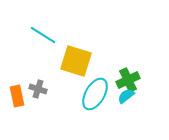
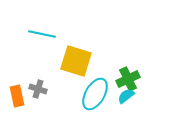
cyan line: moved 1 px left, 1 px up; rotated 20 degrees counterclockwise
green cross: moved 1 px up
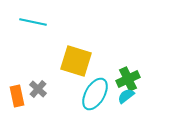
cyan line: moved 9 px left, 12 px up
gray cross: rotated 24 degrees clockwise
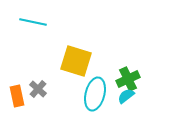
cyan ellipse: rotated 16 degrees counterclockwise
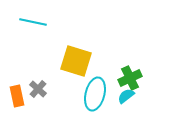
green cross: moved 2 px right, 1 px up
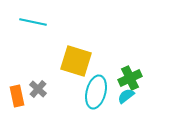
cyan ellipse: moved 1 px right, 2 px up
